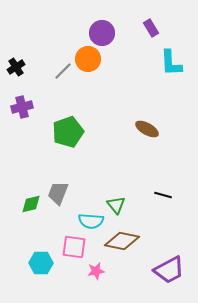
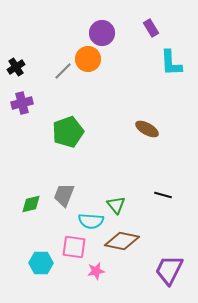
purple cross: moved 4 px up
gray trapezoid: moved 6 px right, 2 px down
purple trapezoid: rotated 144 degrees clockwise
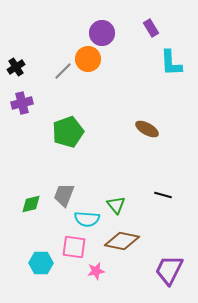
cyan semicircle: moved 4 px left, 2 px up
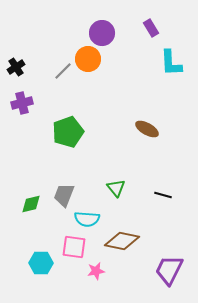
green triangle: moved 17 px up
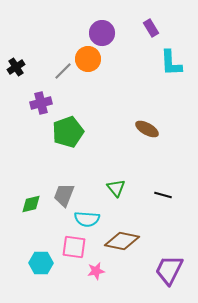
purple cross: moved 19 px right
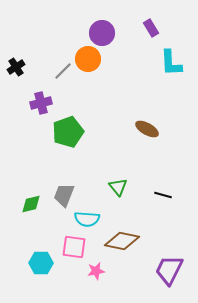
green triangle: moved 2 px right, 1 px up
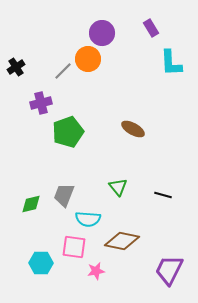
brown ellipse: moved 14 px left
cyan semicircle: moved 1 px right
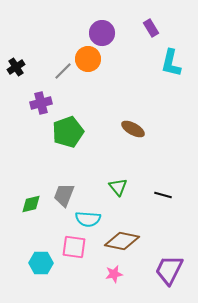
cyan L-shape: rotated 16 degrees clockwise
pink star: moved 18 px right, 3 px down
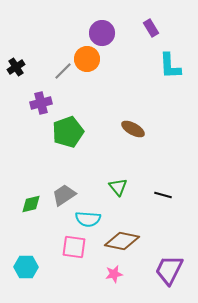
orange circle: moved 1 px left
cyan L-shape: moved 1 px left, 3 px down; rotated 16 degrees counterclockwise
gray trapezoid: rotated 35 degrees clockwise
cyan hexagon: moved 15 px left, 4 px down
